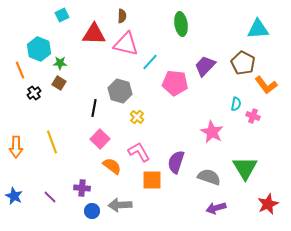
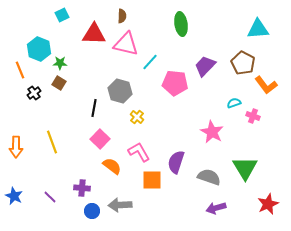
cyan semicircle: moved 2 px left, 1 px up; rotated 120 degrees counterclockwise
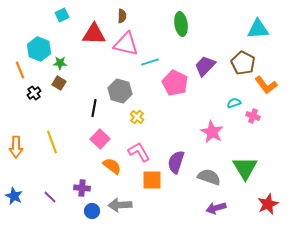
cyan line: rotated 30 degrees clockwise
pink pentagon: rotated 20 degrees clockwise
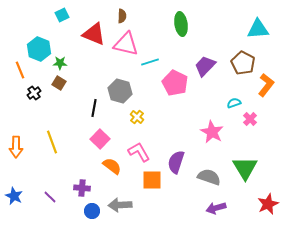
red triangle: rotated 20 degrees clockwise
orange L-shape: rotated 105 degrees counterclockwise
pink cross: moved 3 px left, 3 px down; rotated 24 degrees clockwise
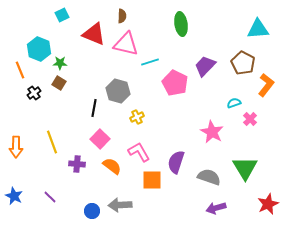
gray hexagon: moved 2 px left
yellow cross: rotated 24 degrees clockwise
purple cross: moved 5 px left, 24 px up
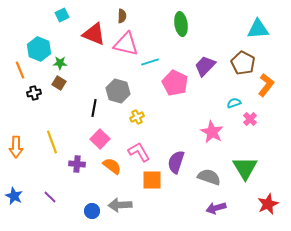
black cross: rotated 24 degrees clockwise
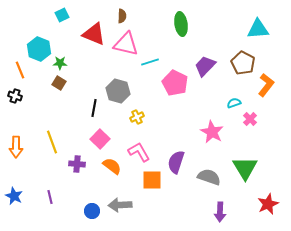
black cross: moved 19 px left, 3 px down; rotated 32 degrees clockwise
purple line: rotated 32 degrees clockwise
purple arrow: moved 4 px right, 4 px down; rotated 72 degrees counterclockwise
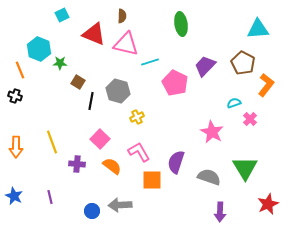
brown square: moved 19 px right, 1 px up
black line: moved 3 px left, 7 px up
